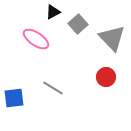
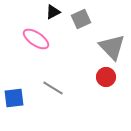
gray square: moved 3 px right, 5 px up; rotated 18 degrees clockwise
gray triangle: moved 9 px down
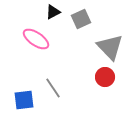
gray triangle: moved 2 px left
red circle: moved 1 px left
gray line: rotated 25 degrees clockwise
blue square: moved 10 px right, 2 px down
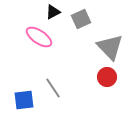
pink ellipse: moved 3 px right, 2 px up
red circle: moved 2 px right
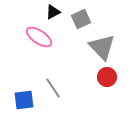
gray triangle: moved 8 px left
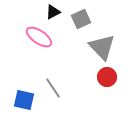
blue square: rotated 20 degrees clockwise
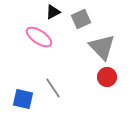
blue square: moved 1 px left, 1 px up
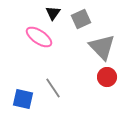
black triangle: moved 1 px down; rotated 28 degrees counterclockwise
